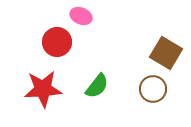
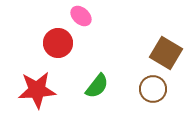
pink ellipse: rotated 20 degrees clockwise
red circle: moved 1 px right, 1 px down
red star: moved 6 px left, 1 px down
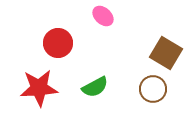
pink ellipse: moved 22 px right
green semicircle: moved 2 px left, 1 px down; rotated 24 degrees clockwise
red star: moved 2 px right, 2 px up
